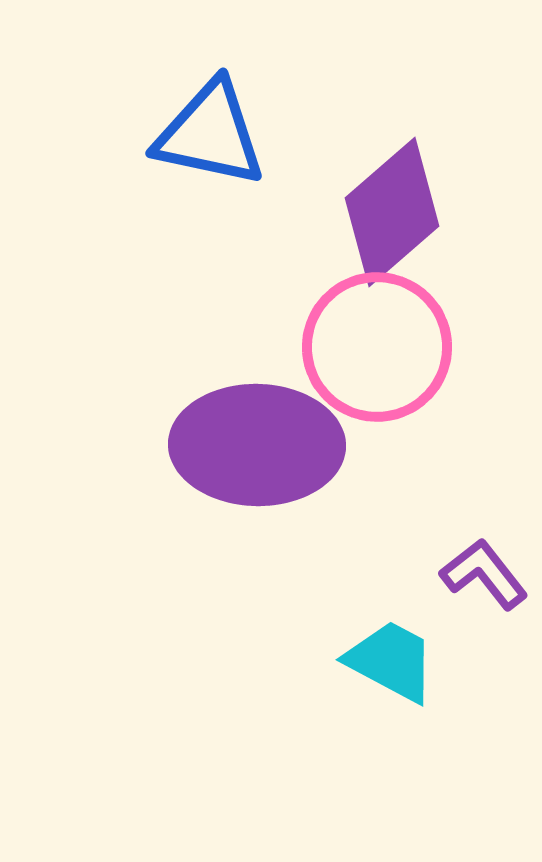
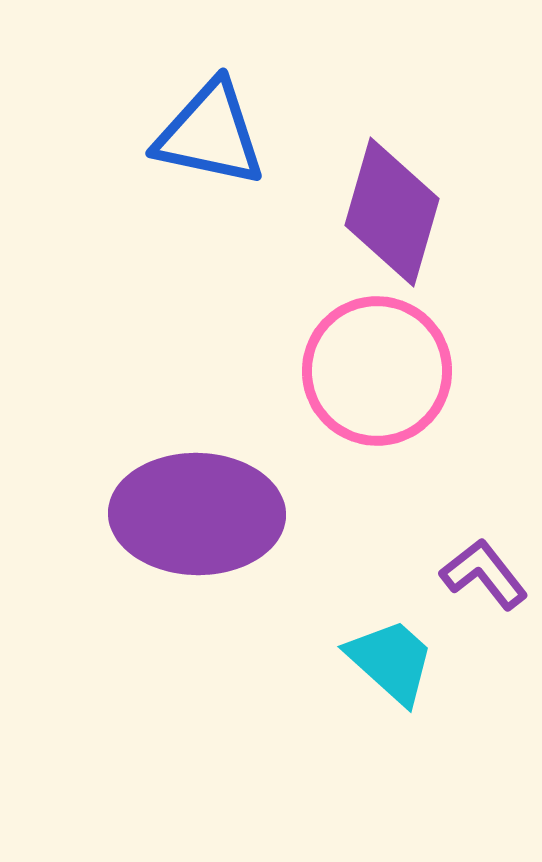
purple diamond: rotated 33 degrees counterclockwise
pink circle: moved 24 px down
purple ellipse: moved 60 px left, 69 px down
cyan trapezoid: rotated 14 degrees clockwise
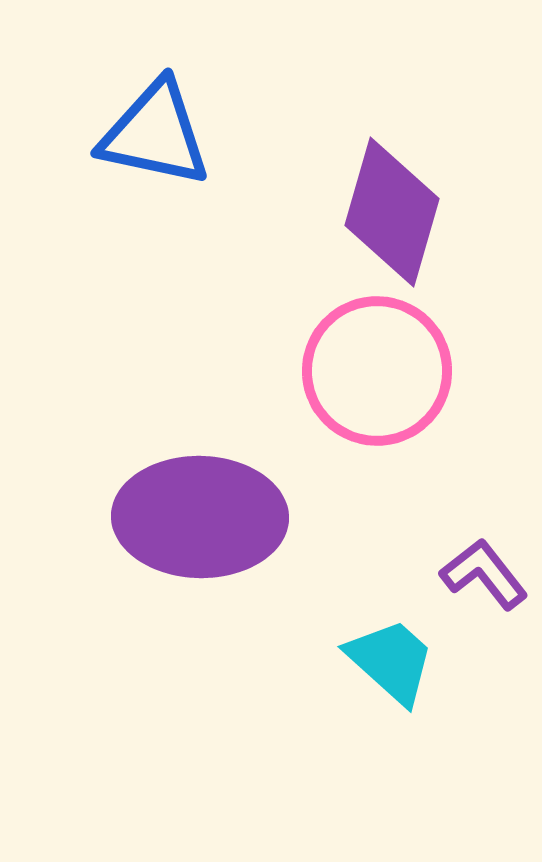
blue triangle: moved 55 px left
purple ellipse: moved 3 px right, 3 px down
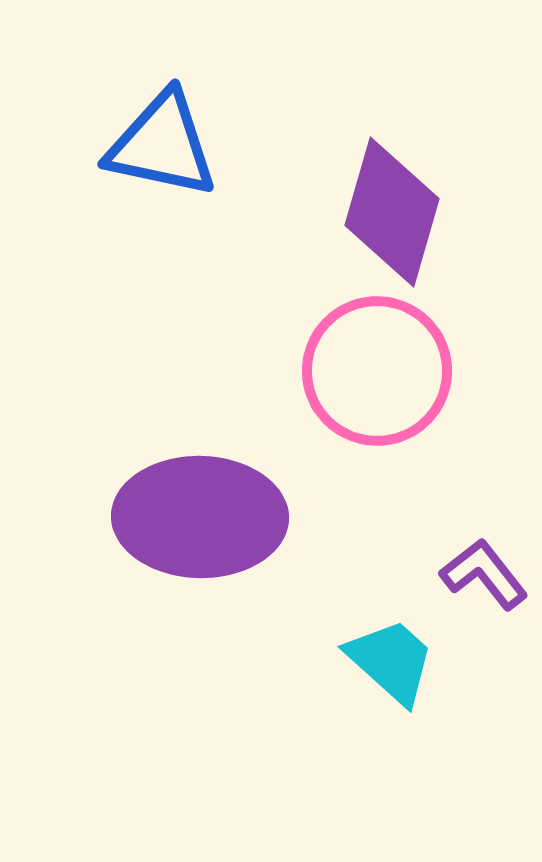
blue triangle: moved 7 px right, 11 px down
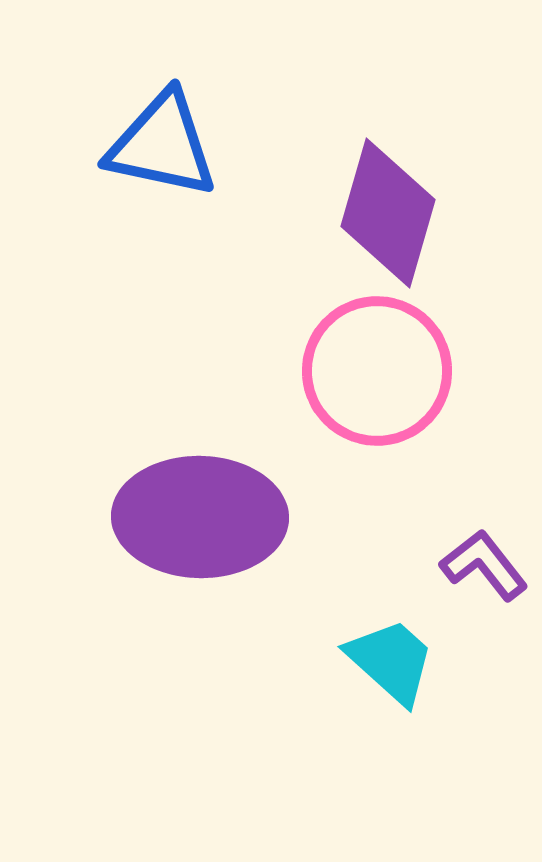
purple diamond: moved 4 px left, 1 px down
purple L-shape: moved 9 px up
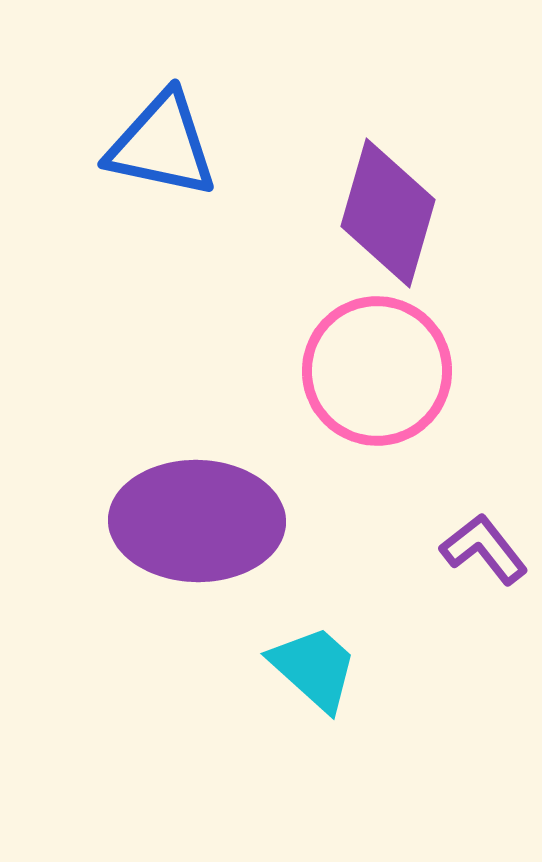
purple ellipse: moved 3 px left, 4 px down
purple L-shape: moved 16 px up
cyan trapezoid: moved 77 px left, 7 px down
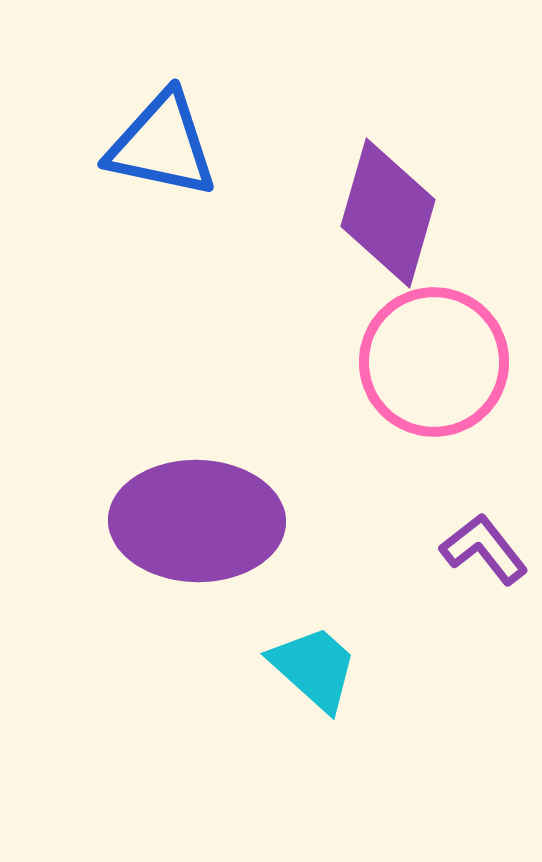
pink circle: moved 57 px right, 9 px up
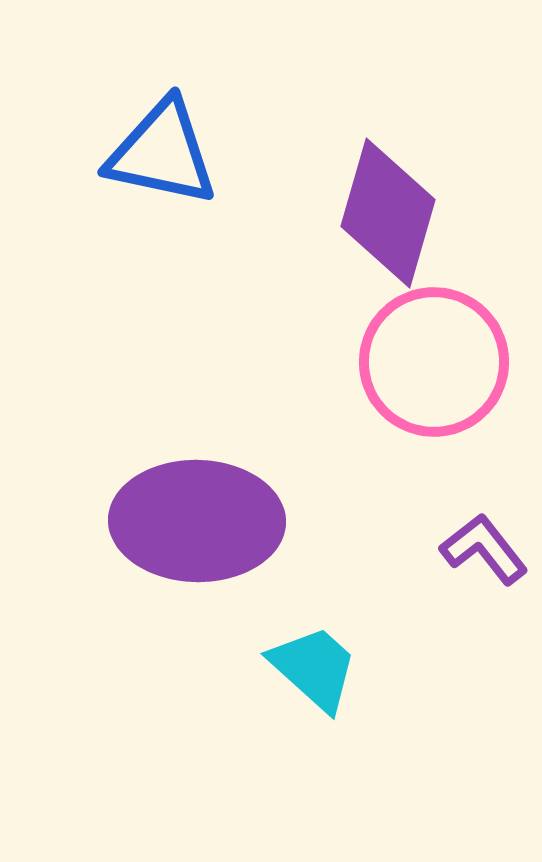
blue triangle: moved 8 px down
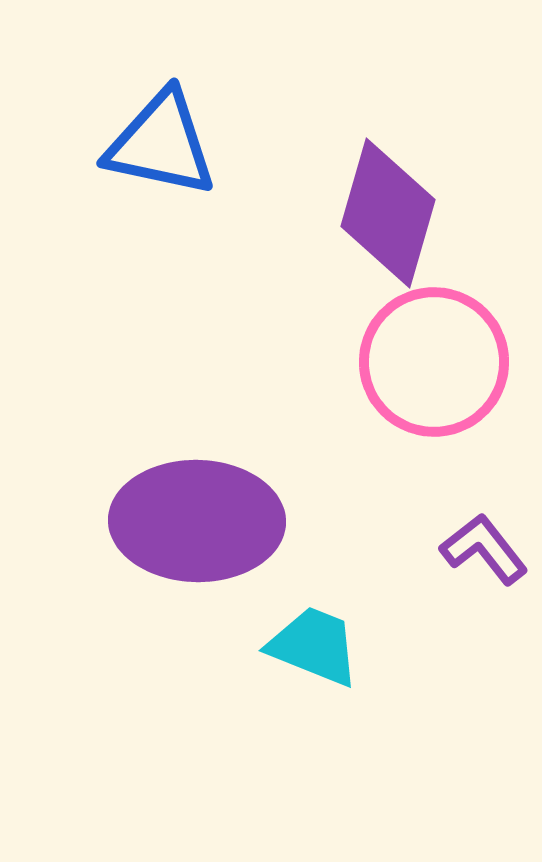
blue triangle: moved 1 px left, 9 px up
cyan trapezoid: moved 22 px up; rotated 20 degrees counterclockwise
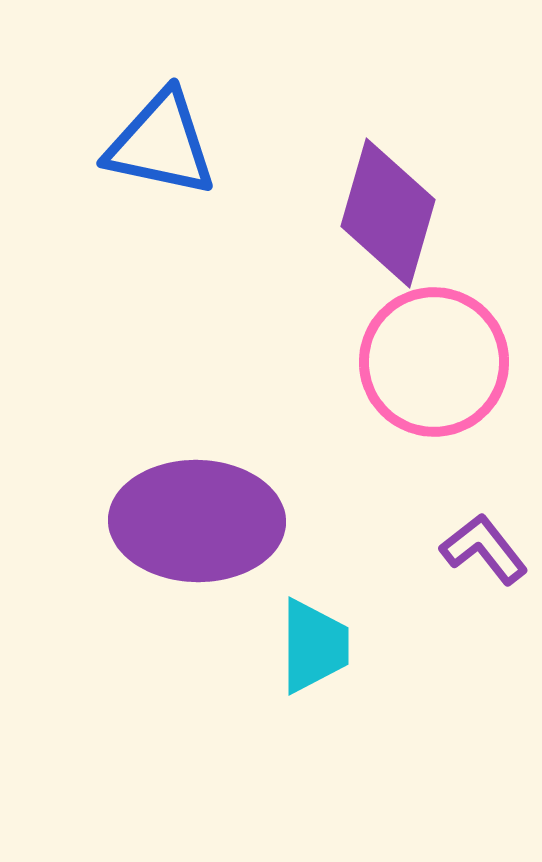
cyan trapezoid: rotated 68 degrees clockwise
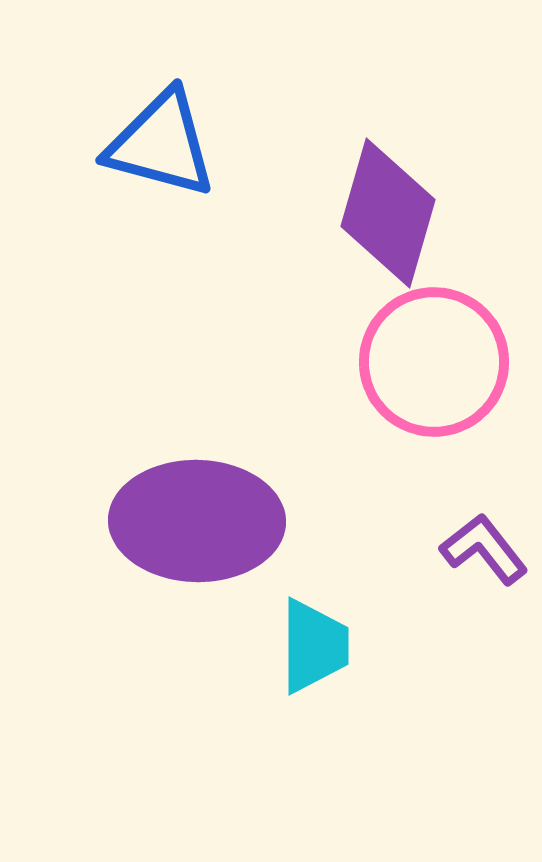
blue triangle: rotated 3 degrees clockwise
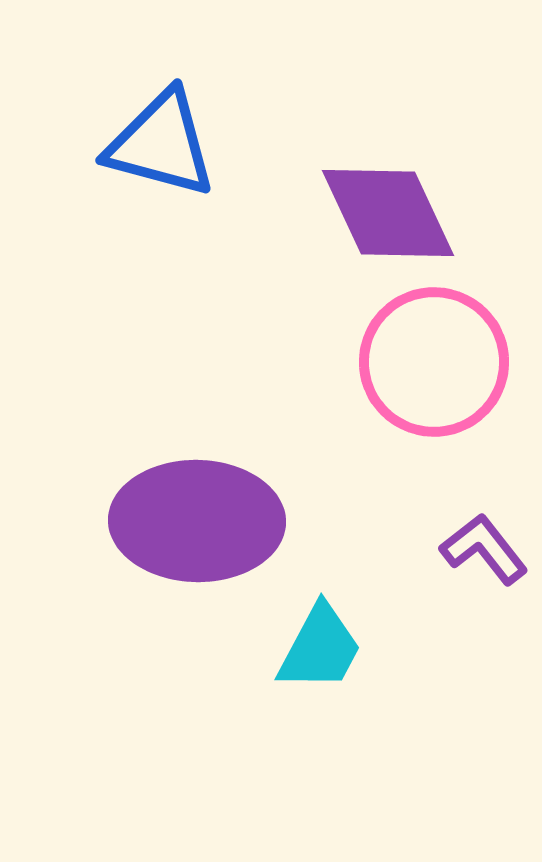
purple diamond: rotated 41 degrees counterclockwise
cyan trapezoid: moved 6 px right, 2 px down; rotated 28 degrees clockwise
